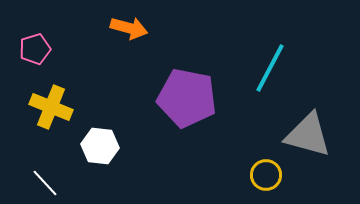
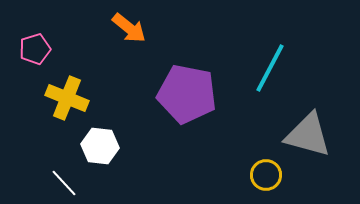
orange arrow: rotated 24 degrees clockwise
purple pentagon: moved 4 px up
yellow cross: moved 16 px right, 9 px up
white line: moved 19 px right
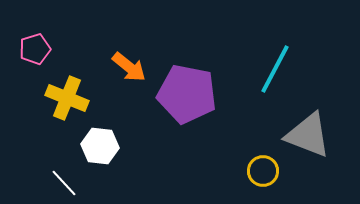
orange arrow: moved 39 px down
cyan line: moved 5 px right, 1 px down
gray triangle: rotated 6 degrees clockwise
yellow circle: moved 3 px left, 4 px up
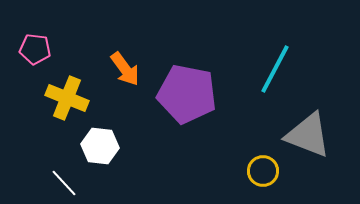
pink pentagon: rotated 24 degrees clockwise
orange arrow: moved 4 px left, 2 px down; rotated 15 degrees clockwise
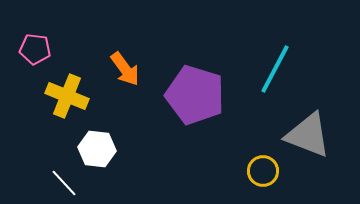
purple pentagon: moved 8 px right, 1 px down; rotated 6 degrees clockwise
yellow cross: moved 2 px up
white hexagon: moved 3 px left, 3 px down
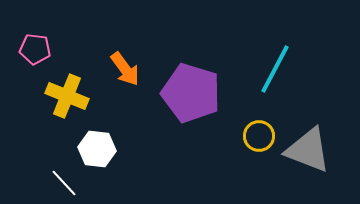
purple pentagon: moved 4 px left, 2 px up
gray triangle: moved 15 px down
yellow circle: moved 4 px left, 35 px up
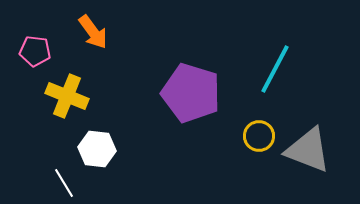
pink pentagon: moved 2 px down
orange arrow: moved 32 px left, 37 px up
white line: rotated 12 degrees clockwise
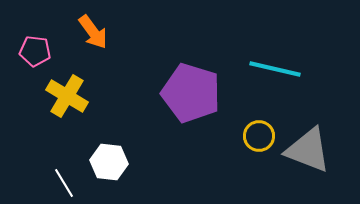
cyan line: rotated 75 degrees clockwise
yellow cross: rotated 9 degrees clockwise
white hexagon: moved 12 px right, 13 px down
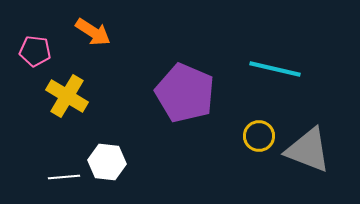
orange arrow: rotated 21 degrees counterclockwise
purple pentagon: moved 6 px left; rotated 6 degrees clockwise
white hexagon: moved 2 px left
white line: moved 6 px up; rotated 64 degrees counterclockwise
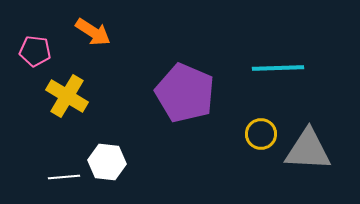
cyan line: moved 3 px right, 1 px up; rotated 15 degrees counterclockwise
yellow circle: moved 2 px right, 2 px up
gray triangle: rotated 18 degrees counterclockwise
